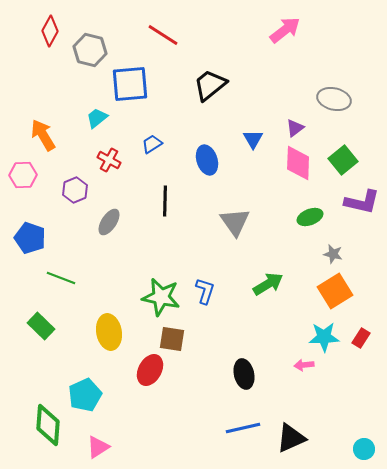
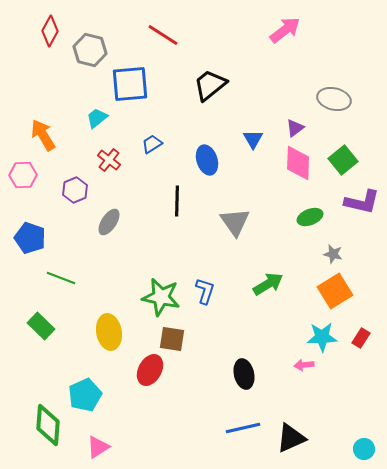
red cross at (109, 160): rotated 10 degrees clockwise
black line at (165, 201): moved 12 px right
cyan star at (324, 337): moved 2 px left
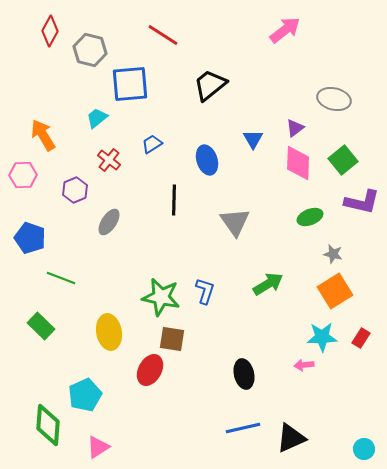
black line at (177, 201): moved 3 px left, 1 px up
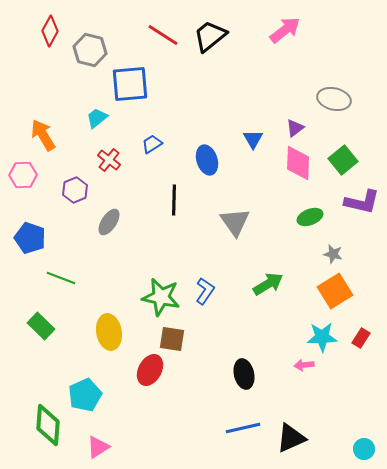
black trapezoid at (210, 85): moved 49 px up
blue L-shape at (205, 291): rotated 16 degrees clockwise
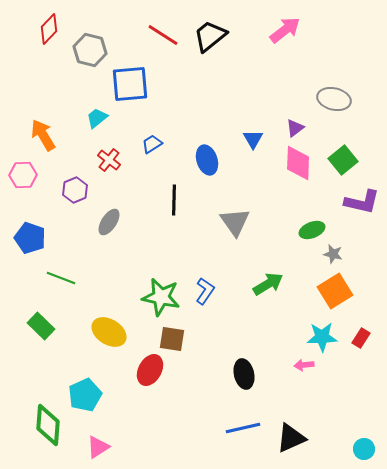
red diamond at (50, 31): moved 1 px left, 2 px up; rotated 16 degrees clockwise
green ellipse at (310, 217): moved 2 px right, 13 px down
yellow ellipse at (109, 332): rotated 48 degrees counterclockwise
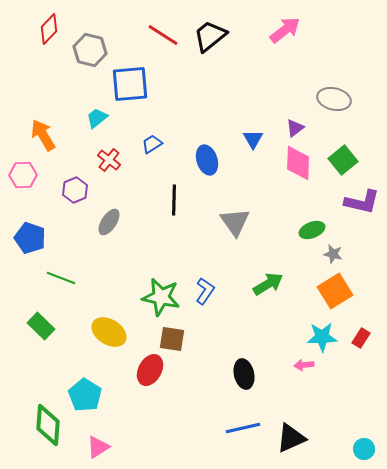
cyan pentagon at (85, 395): rotated 16 degrees counterclockwise
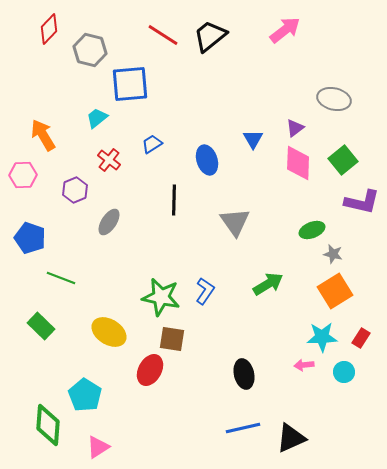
cyan circle at (364, 449): moved 20 px left, 77 px up
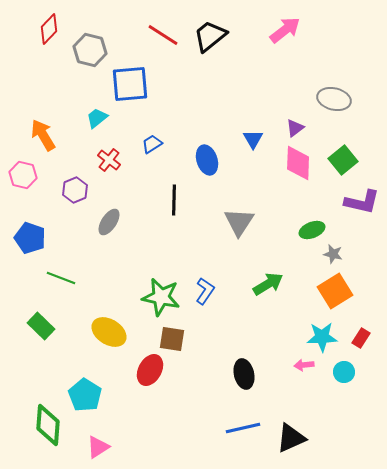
pink hexagon at (23, 175): rotated 16 degrees clockwise
gray triangle at (235, 222): moved 4 px right; rotated 8 degrees clockwise
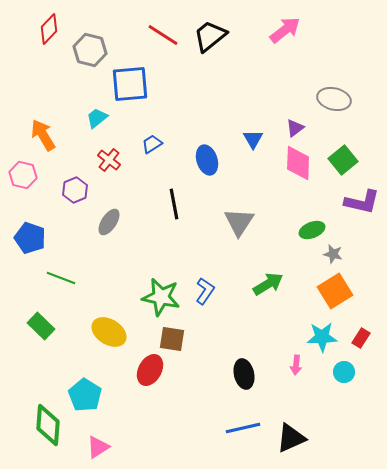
black line at (174, 200): moved 4 px down; rotated 12 degrees counterclockwise
pink arrow at (304, 365): moved 8 px left; rotated 78 degrees counterclockwise
